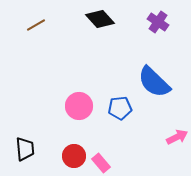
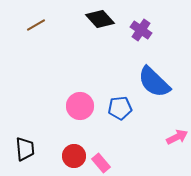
purple cross: moved 17 px left, 8 px down
pink circle: moved 1 px right
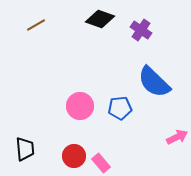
black diamond: rotated 28 degrees counterclockwise
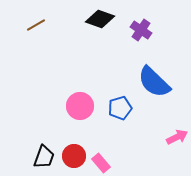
blue pentagon: rotated 10 degrees counterclockwise
black trapezoid: moved 19 px right, 8 px down; rotated 25 degrees clockwise
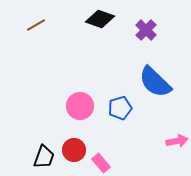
purple cross: moved 5 px right; rotated 10 degrees clockwise
blue semicircle: moved 1 px right
pink arrow: moved 4 px down; rotated 15 degrees clockwise
red circle: moved 6 px up
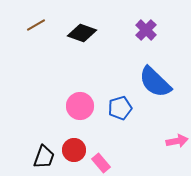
black diamond: moved 18 px left, 14 px down
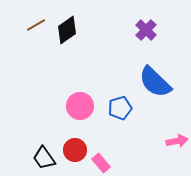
black diamond: moved 15 px left, 3 px up; rotated 56 degrees counterclockwise
red circle: moved 1 px right
black trapezoid: moved 1 px down; rotated 125 degrees clockwise
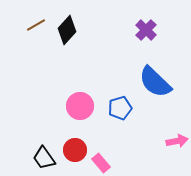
black diamond: rotated 12 degrees counterclockwise
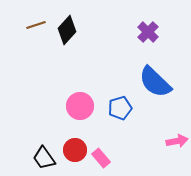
brown line: rotated 12 degrees clockwise
purple cross: moved 2 px right, 2 px down
pink rectangle: moved 5 px up
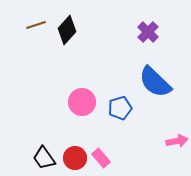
pink circle: moved 2 px right, 4 px up
red circle: moved 8 px down
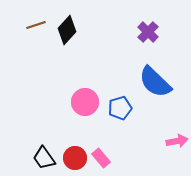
pink circle: moved 3 px right
